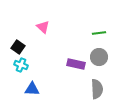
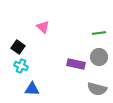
cyan cross: moved 1 px down
gray semicircle: rotated 108 degrees clockwise
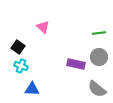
gray semicircle: rotated 24 degrees clockwise
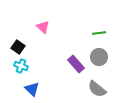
purple rectangle: rotated 36 degrees clockwise
blue triangle: rotated 42 degrees clockwise
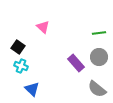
purple rectangle: moved 1 px up
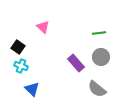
gray circle: moved 2 px right
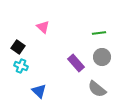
gray circle: moved 1 px right
blue triangle: moved 7 px right, 2 px down
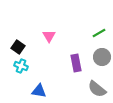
pink triangle: moved 6 px right, 9 px down; rotated 16 degrees clockwise
green line: rotated 24 degrees counterclockwise
purple rectangle: rotated 30 degrees clockwise
blue triangle: rotated 35 degrees counterclockwise
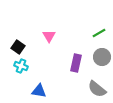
purple rectangle: rotated 24 degrees clockwise
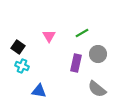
green line: moved 17 px left
gray circle: moved 4 px left, 3 px up
cyan cross: moved 1 px right
